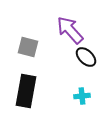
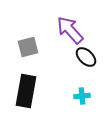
gray square: rotated 30 degrees counterclockwise
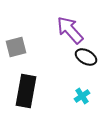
gray square: moved 12 px left
black ellipse: rotated 15 degrees counterclockwise
cyan cross: rotated 28 degrees counterclockwise
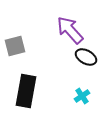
gray square: moved 1 px left, 1 px up
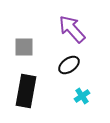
purple arrow: moved 2 px right, 1 px up
gray square: moved 9 px right, 1 px down; rotated 15 degrees clockwise
black ellipse: moved 17 px left, 8 px down; rotated 65 degrees counterclockwise
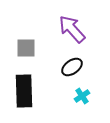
gray square: moved 2 px right, 1 px down
black ellipse: moved 3 px right, 2 px down
black rectangle: moved 2 px left; rotated 12 degrees counterclockwise
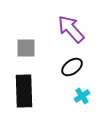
purple arrow: moved 1 px left
